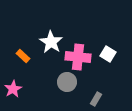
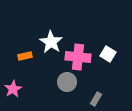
orange rectangle: moved 2 px right; rotated 56 degrees counterclockwise
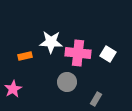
white star: rotated 30 degrees counterclockwise
pink cross: moved 4 px up
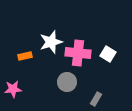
white star: rotated 20 degrees counterclockwise
pink star: rotated 24 degrees clockwise
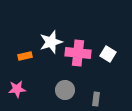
gray circle: moved 2 px left, 8 px down
pink star: moved 4 px right
gray rectangle: rotated 24 degrees counterclockwise
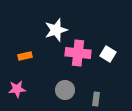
white star: moved 5 px right, 12 px up
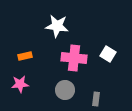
white star: moved 1 px right, 4 px up; rotated 25 degrees clockwise
pink cross: moved 4 px left, 5 px down
pink star: moved 3 px right, 5 px up
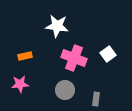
white square: rotated 21 degrees clockwise
pink cross: rotated 15 degrees clockwise
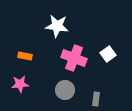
orange rectangle: rotated 24 degrees clockwise
